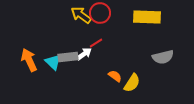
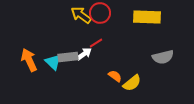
yellow semicircle: rotated 18 degrees clockwise
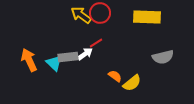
white arrow: moved 1 px right
cyan triangle: moved 1 px right, 1 px down
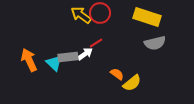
yellow rectangle: rotated 16 degrees clockwise
gray semicircle: moved 8 px left, 14 px up
orange semicircle: moved 2 px right, 2 px up
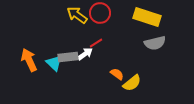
yellow arrow: moved 4 px left
